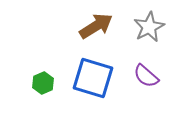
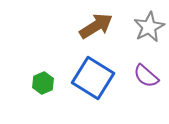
blue square: rotated 15 degrees clockwise
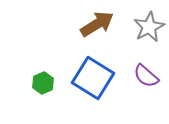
brown arrow: moved 1 px right, 2 px up
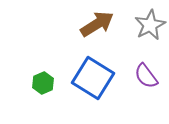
gray star: moved 1 px right, 2 px up
purple semicircle: rotated 12 degrees clockwise
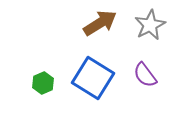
brown arrow: moved 3 px right, 1 px up
purple semicircle: moved 1 px left, 1 px up
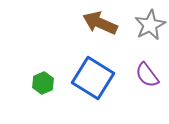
brown arrow: rotated 124 degrees counterclockwise
purple semicircle: moved 2 px right
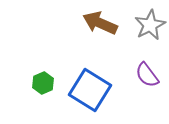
blue square: moved 3 px left, 12 px down
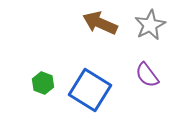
green hexagon: rotated 15 degrees counterclockwise
